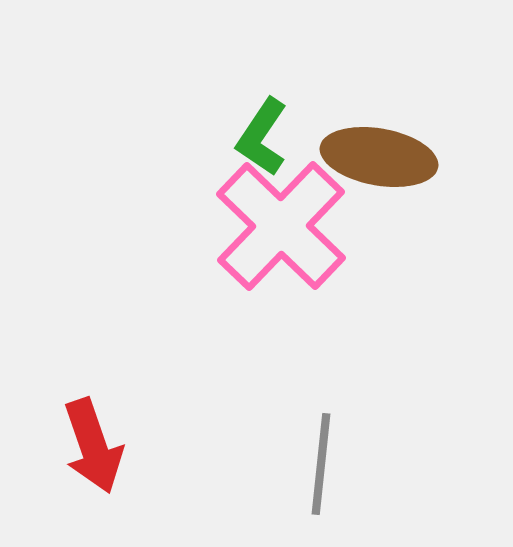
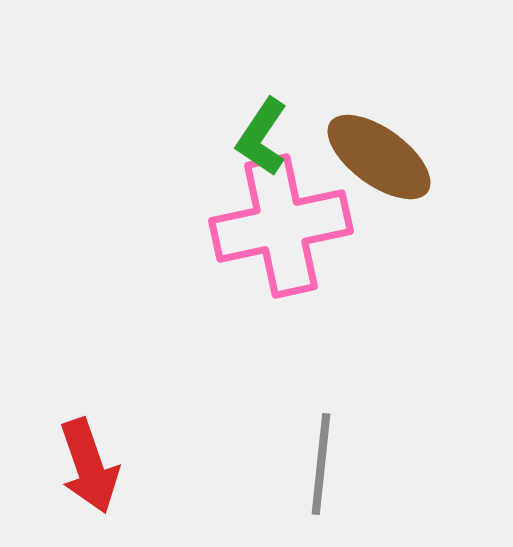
brown ellipse: rotated 26 degrees clockwise
pink cross: rotated 34 degrees clockwise
red arrow: moved 4 px left, 20 px down
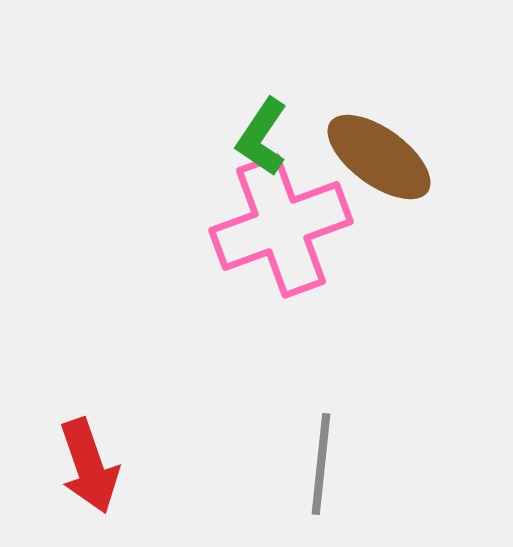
pink cross: rotated 8 degrees counterclockwise
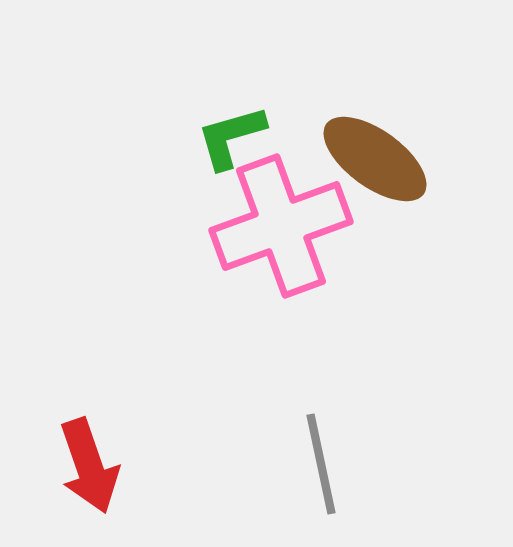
green L-shape: moved 31 px left; rotated 40 degrees clockwise
brown ellipse: moved 4 px left, 2 px down
gray line: rotated 18 degrees counterclockwise
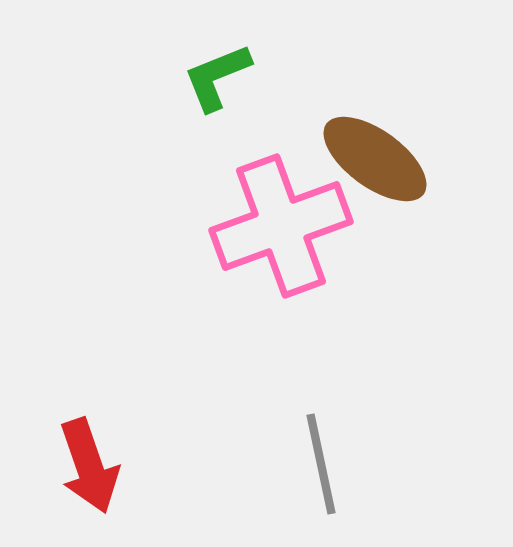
green L-shape: moved 14 px left, 60 px up; rotated 6 degrees counterclockwise
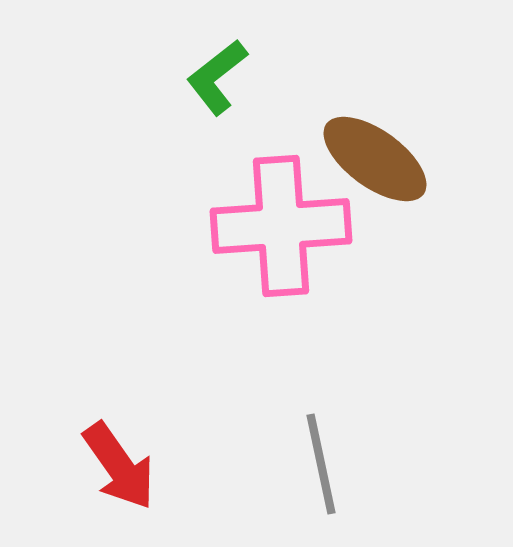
green L-shape: rotated 16 degrees counterclockwise
pink cross: rotated 16 degrees clockwise
red arrow: moved 30 px right; rotated 16 degrees counterclockwise
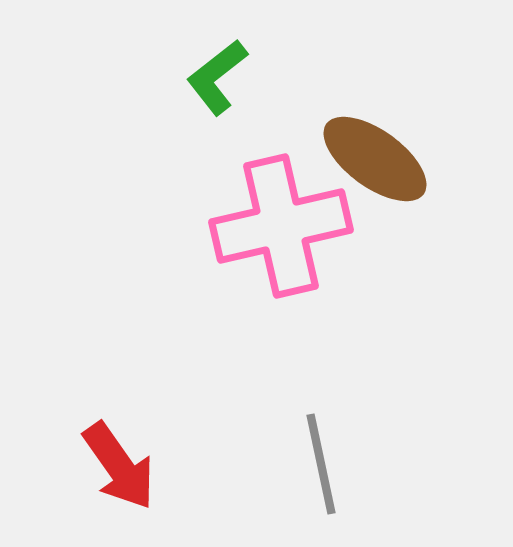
pink cross: rotated 9 degrees counterclockwise
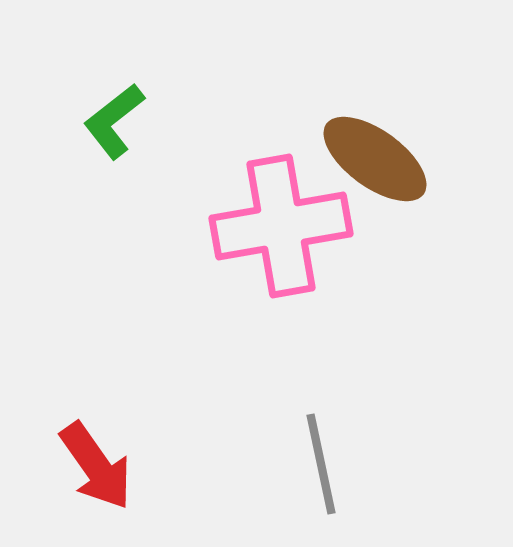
green L-shape: moved 103 px left, 44 px down
pink cross: rotated 3 degrees clockwise
red arrow: moved 23 px left
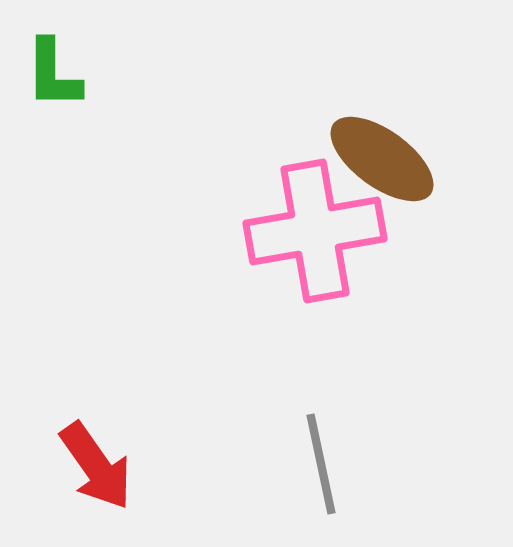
green L-shape: moved 61 px left, 47 px up; rotated 52 degrees counterclockwise
brown ellipse: moved 7 px right
pink cross: moved 34 px right, 5 px down
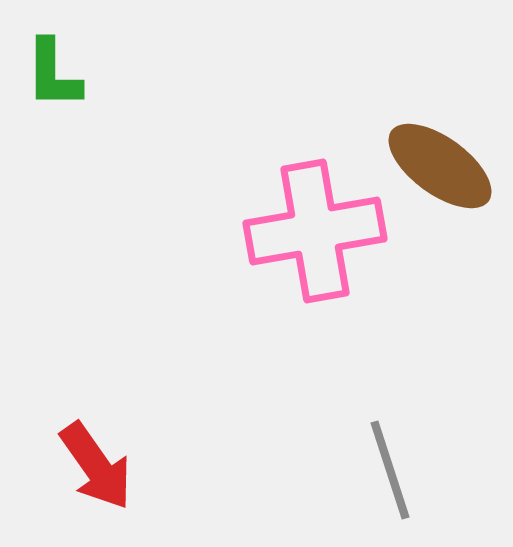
brown ellipse: moved 58 px right, 7 px down
gray line: moved 69 px right, 6 px down; rotated 6 degrees counterclockwise
